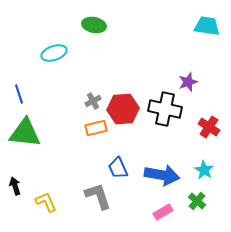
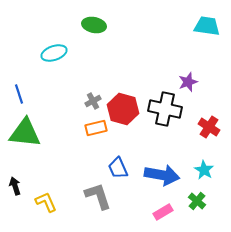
red hexagon: rotated 20 degrees clockwise
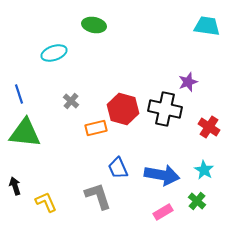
gray cross: moved 22 px left; rotated 21 degrees counterclockwise
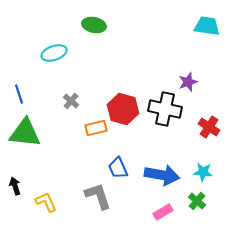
cyan star: moved 1 px left, 2 px down; rotated 24 degrees counterclockwise
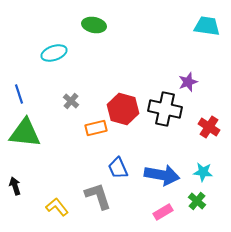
yellow L-shape: moved 11 px right, 5 px down; rotated 15 degrees counterclockwise
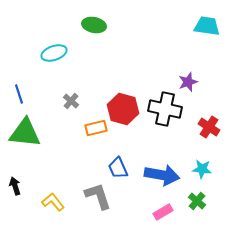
cyan star: moved 1 px left, 3 px up
yellow L-shape: moved 4 px left, 5 px up
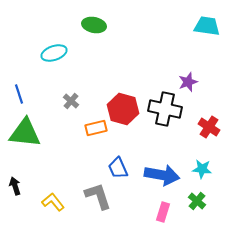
pink rectangle: rotated 42 degrees counterclockwise
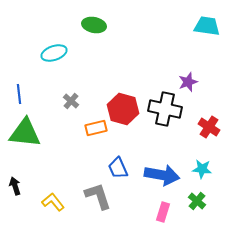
blue line: rotated 12 degrees clockwise
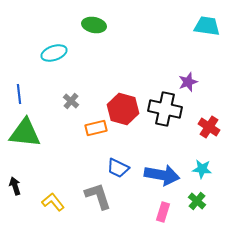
blue trapezoid: rotated 40 degrees counterclockwise
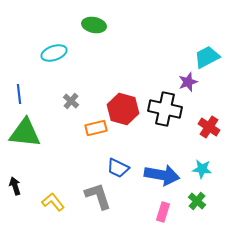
cyan trapezoid: moved 31 px down; rotated 36 degrees counterclockwise
